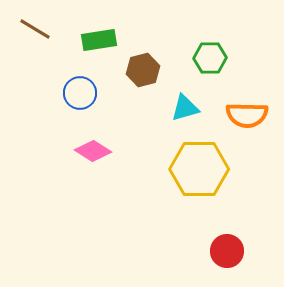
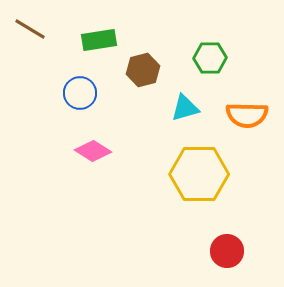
brown line: moved 5 px left
yellow hexagon: moved 5 px down
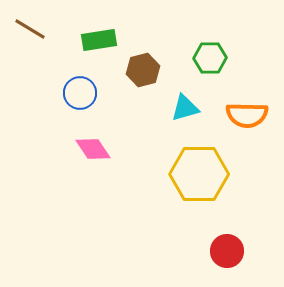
pink diamond: moved 2 px up; rotated 24 degrees clockwise
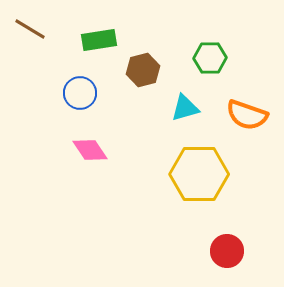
orange semicircle: rotated 18 degrees clockwise
pink diamond: moved 3 px left, 1 px down
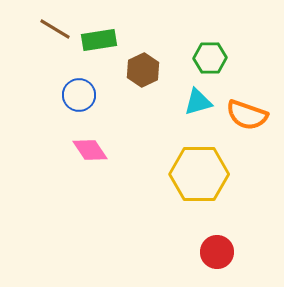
brown line: moved 25 px right
brown hexagon: rotated 12 degrees counterclockwise
blue circle: moved 1 px left, 2 px down
cyan triangle: moved 13 px right, 6 px up
red circle: moved 10 px left, 1 px down
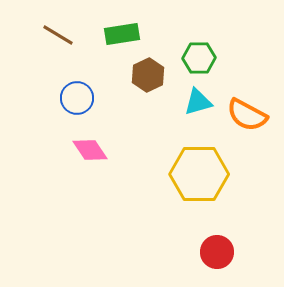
brown line: moved 3 px right, 6 px down
green rectangle: moved 23 px right, 6 px up
green hexagon: moved 11 px left
brown hexagon: moved 5 px right, 5 px down
blue circle: moved 2 px left, 3 px down
orange semicircle: rotated 9 degrees clockwise
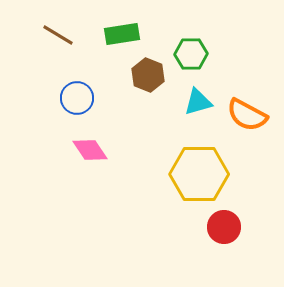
green hexagon: moved 8 px left, 4 px up
brown hexagon: rotated 12 degrees counterclockwise
red circle: moved 7 px right, 25 px up
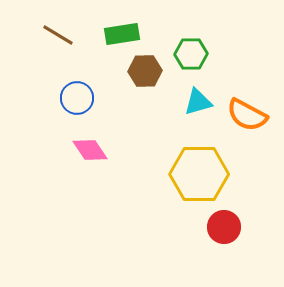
brown hexagon: moved 3 px left, 4 px up; rotated 24 degrees counterclockwise
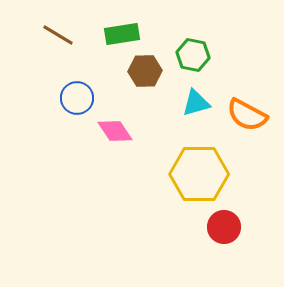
green hexagon: moved 2 px right, 1 px down; rotated 12 degrees clockwise
cyan triangle: moved 2 px left, 1 px down
pink diamond: moved 25 px right, 19 px up
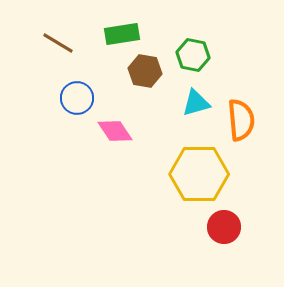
brown line: moved 8 px down
brown hexagon: rotated 12 degrees clockwise
orange semicircle: moved 6 px left, 5 px down; rotated 123 degrees counterclockwise
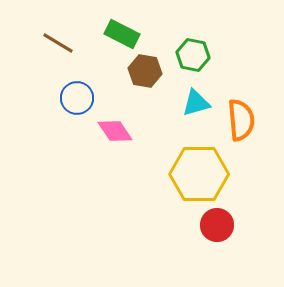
green rectangle: rotated 36 degrees clockwise
red circle: moved 7 px left, 2 px up
